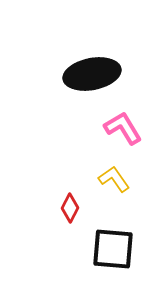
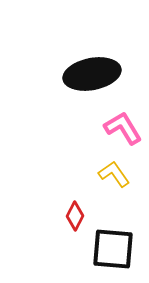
yellow L-shape: moved 5 px up
red diamond: moved 5 px right, 8 px down
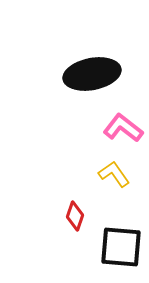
pink L-shape: rotated 21 degrees counterclockwise
red diamond: rotated 8 degrees counterclockwise
black square: moved 8 px right, 2 px up
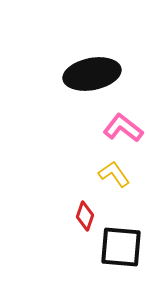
red diamond: moved 10 px right
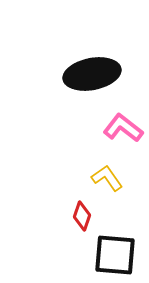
yellow L-shape: moved 7 px left, 4 px down
red diamond: moved 3 px left
black square: moved 6 px left, 8 px down
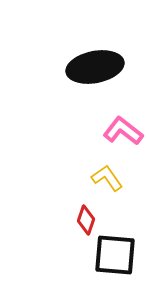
black ellipse: moved 3 px right, 7 px up
pink L-shape: moved 3 px down
red diamond: moved 4 px right, 4 px down
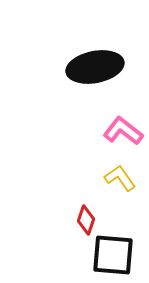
yellow L-shape: moved 13 px right
black square: moved 2 px left
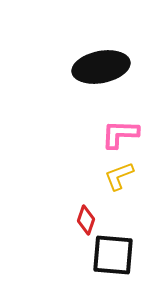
black ellipse: moved 6 px right
pink L-shape: moved 3 px left, 3 px down; rotated 36 degrees counterclockwise
yellow L-shape: moved 1 px left, 2 px up; rotated 76 degrees counterclockwise
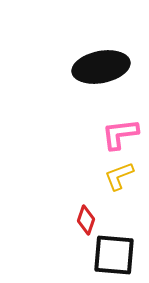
pink L-shape: rotated 9 degrees counterclockwise
black square: moved 1 px right
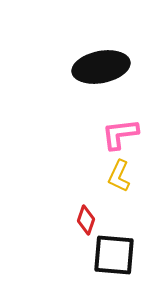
yellow L-shape: rotated 44 degrees counterclockwise
